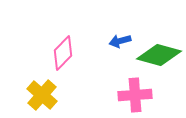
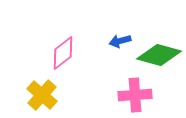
pink diamond: rotated 8 degrees clockwise
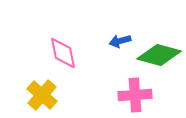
pink diamond: rotated 64 degrees counterclockwise
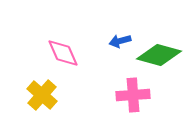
pink diamond: rotated 12 degrees counterclockwise
pink cross: moved 2 px left
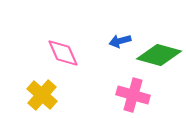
pink cross: rotated 20 degrees clockwise
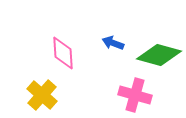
blue arrow: moved 7 px left, 2 px down; rotated 35 degrees clockwise
pink diamond: rotated 20 degrees clockwise
pink cross: moved 2 px right
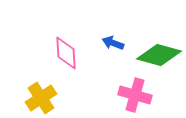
pink diamond: moved 3 px right
yellow cross: moved 1 px left, 3 px down; rotated 16 degrees clockwise
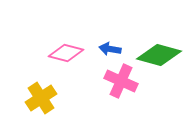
blue arrow: moved 3 px left, 6 px down; rotated 10 degrees counterclockwise
pink diamond: rotated 72 degrees counterclockwise
pink cross: moved 14 px left, 14 px up; rotated 8 degrees clockwise
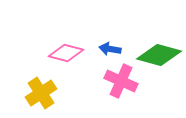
yellow cross: moved 5 px up
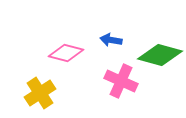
blue arrow: moved 1 px right, 9 px up
green diamond: moved 1 px right
yellow cross: moved 1 px left
